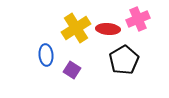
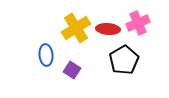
pink cross: moved 4 px down
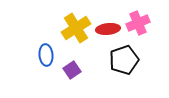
red ellipse: rotated 10 degrees counterclockwise
black pentagon: rotated 12 degrees clockwise
purple square: rotated 24 degrees clockwise
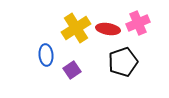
red ellipse: rotated 15 degrees clockwise
black pentagon: moved 1 px left, 2 px down
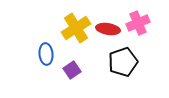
blue ellipse: moved 1 px up
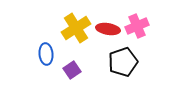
pink cross: moved 1 px left, 3 px down
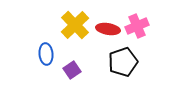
yellow cross: moved 1 px left, 3 px up; rotated 12 degrees counterclockwise
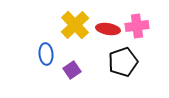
pink cross: rotated 15 degrees clockwise
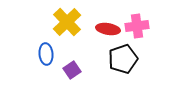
yellow cross: moved 8 px left, 3 px up
black pentagon: moved 3 px up
